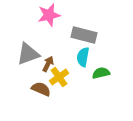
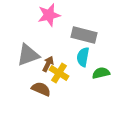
gray triangle: moved 1 px down
yellow cross: moved 4 px up; rotated 24 degrees counterclockwise
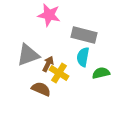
pink star: rotated 25 degrees clockwise
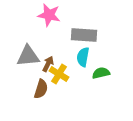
gray rectangle: rotated 10 degrees counterclockwise
gray triangle: moved 1 px down; rotated 15 degrees clockwise
yellow cross: moved 1 px down
brown semicircle: rotated 84 degrees clockwise
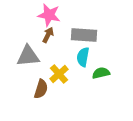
brown arrow: moved 29 px up
yellow cross: rotated 18 degrees clockwise
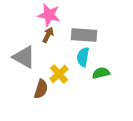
gray triangle: moved 4 px left, 1 px down; rotated 35 degrees clockwise
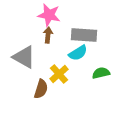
brown arrow: rotated 21 degrees counterclockwise
cyan semicircle: moved 5 px left, 4 px up; rotated 132 degrees counterclockwise
